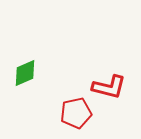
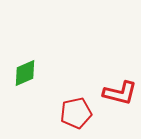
red L-shape: moved 11 px right, 6 px down
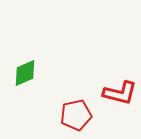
red pentagon: moved 2 px down
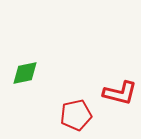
green diamond: rotated 12 degrees clockwise
